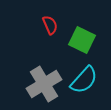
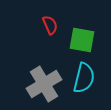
green square: rotated 16 degrees counterclockwise
cyan semicircle: moved 2 px up; rotated 28 degrees counterclockwise
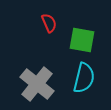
red semicircle: moved 1 px left, 2 px up
gray cross: moved 7 px left; rotated 20 degrees counterclockwise
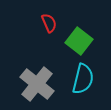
green square: moved 3 px left, 1 px down; rotated 28 degrees clockwise
cyan semicircle: moved 1 px left, 1 px down
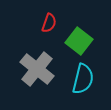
red semicircle: rotated 42 degrees clockwise
gray cross: moved 15 px up
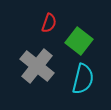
gray cross: moved 3 px up
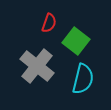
green square: moved 3 px left
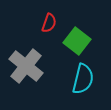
green square: moved 1 px right
gray cross: moved 11 px left
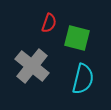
green square: moved 3 px up; rotated 24 degrees counterclockwise
gray cross: moved 6 px right
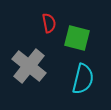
red semicircle: rotated 30 degrees counterclockwise
gray cross: moved 3 px left
